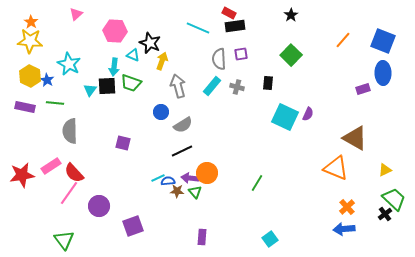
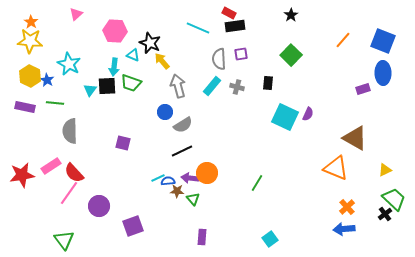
yellow arrow at (162, 61): rotated 60 degrees counterclockwise
blue circle at (161, 112): moved 4 px right
green triangle at (195, 192): moved 2 px left, 7 px down
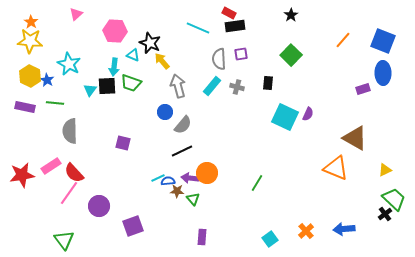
gray semicircle at (183, 125): rotated 18 degrees counterclockwise
orange cross at (347, 207): moved 41 px left, 24 px down
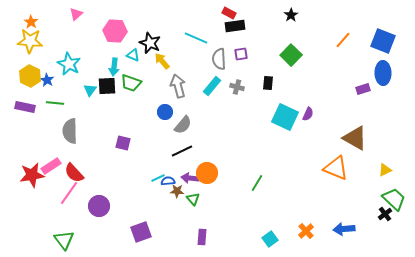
cyan line at (198, 28): moved 2 px left, 10 px down
red star at (22, 175): moved 10 px right
purple square at (133, 226): moved 8 px right, 6 px down
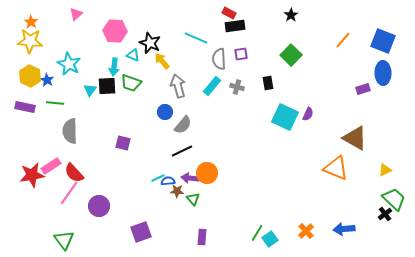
black rectangle at (268, 83): rotated 16 degrees counterclockwise
green line at (257, 183): moved 50 px down
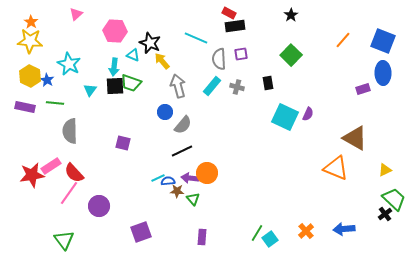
black square at (107, 86): moved 8 px right
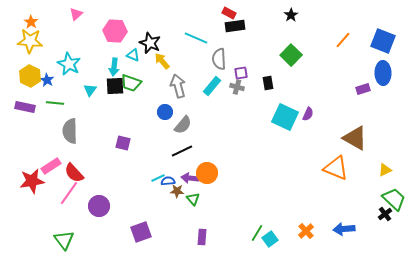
purple square at (241, 54): moved 19 px down
red star at (32, 175): moved 6 px down
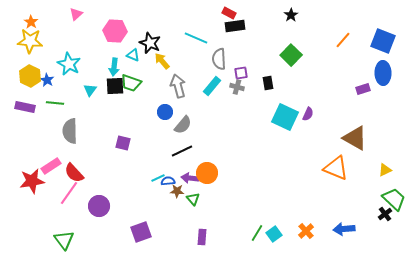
cyan square at (270, 239): moved 4 px right, 5 px up
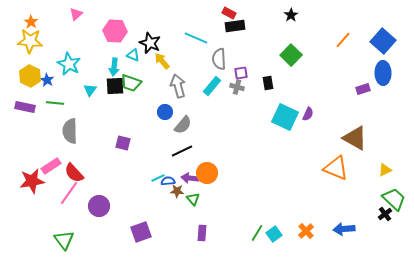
blue square at (383, 41): rotated 20 degrees clockwise
purple rectangle at (202, 237): moved 4 px up
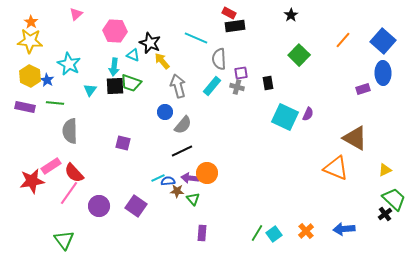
green square at (291, 55): moved 8 px right
purple square at (141, 232): moved 5 px left, 26 px up; rotated 35 degrees counterclockwise
